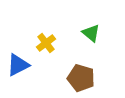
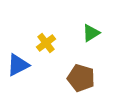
green triangle: rotated 48 degrees clockwise
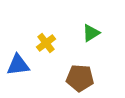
blue triangle: rotated 20 degrees clockwise
brown pentagon: moved 1 px left; rotated 12 degrees counterclockwise
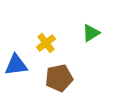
blue triangle: moved 2 px left
brown pentagon: moved 21 px left; rotated 16 degrees counterclockwise
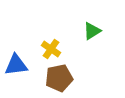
green triangle: moved 1 px right, 2 px up
yellow cross: moved 5 px right, 6 px down; rotated 18 degrees counterclockwise
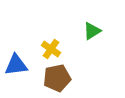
brown pentagon: moved 2 px left
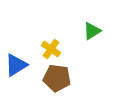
blue triangle: rotated 25 degrees counterclockwise
brown pentagon: rotated 20 degrees clockwise
